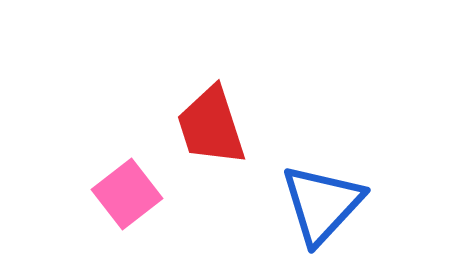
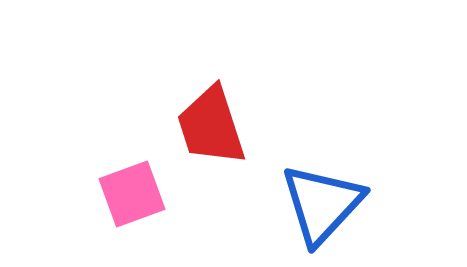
pink square: moved 5 px right; rotated 18 degrees clockwise
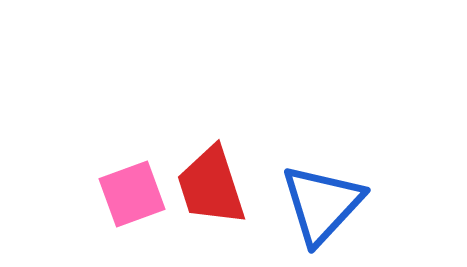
red trapezoid: moved 60 px down
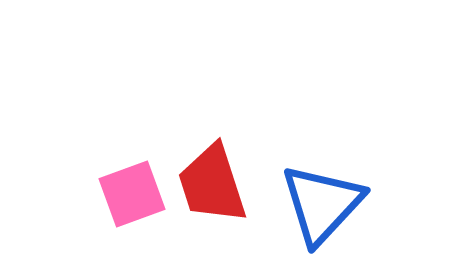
red trapezoid: moved 1 px right, 2 px up
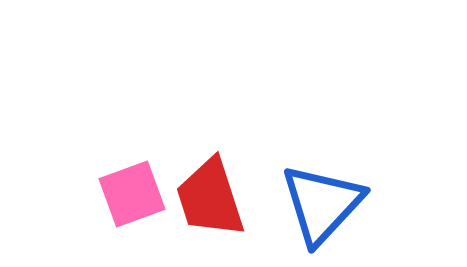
red trapezoid: moved 2 px left, 14 px down
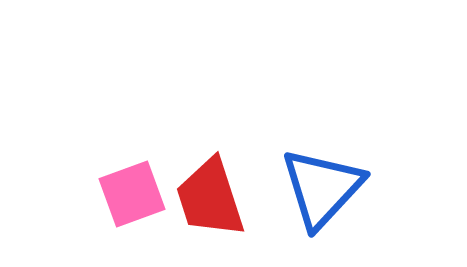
blue triangle: moved 16 px up
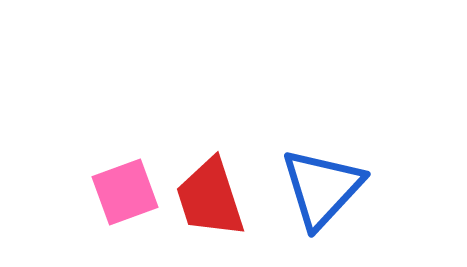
pink square: moved 7 px left, 2 px up
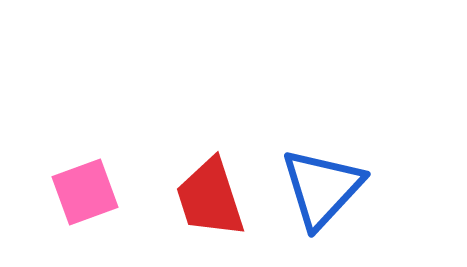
pink square: moved 40 px left
